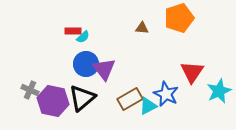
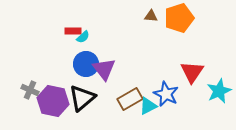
brown triangle: moved 9 px right, 12 px up
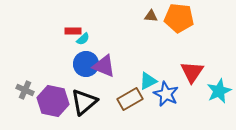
orange pentagon: rotated 24 degrees clockwise
cyan semicircle: moved 2 px down
purple triangle: moved 3 px up; rotated 30 degrees counterclockwise
gray cross: moved 5 px left
black triangle: moved 2 px right, 4 px down
cyan triangle: moved 25 px up
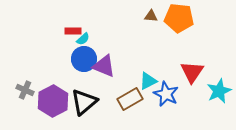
blue circle: moved 2 px left, 5 px up
purple hexagon: rotated 20 degrees clockwise
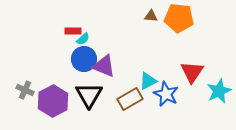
black triangle: moved 5 px right, 7 px up; rotated 20 degrees counterclockwise
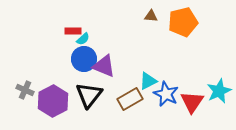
orange pentagon: moved 4 px right, 4 px down; rotated 20 degrees counterclockwise
red triangle: moved 30 px down
black triangle: rotated 8 degrees clockwise
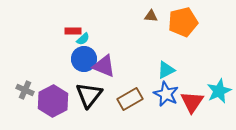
cyan triangle: moved 18 px right, 11 px up
